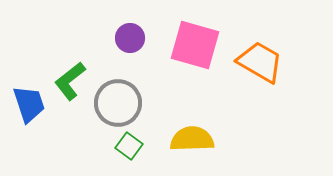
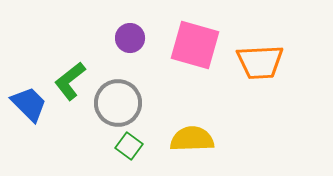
orange trapezoid: rotated 147 degrees clockwise
blue trapezoid: rotated 27 degrees counterclockwise
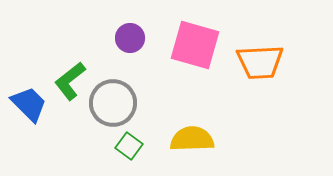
gray circle: moved 5 px left
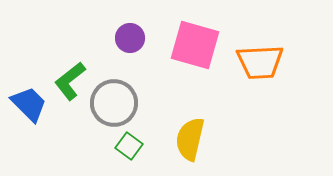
gray circle: moved 1 px right
yellow semicircle: moved 2 px left; rotated 75 degrees counterclockwise
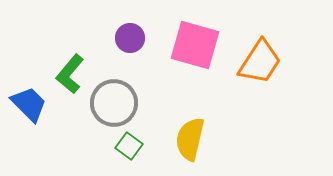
orange trapezoid: rotated 54 degrees counterclockwise
green L-shape: moved 7 px up; rotated 12 degrees counterclockwise
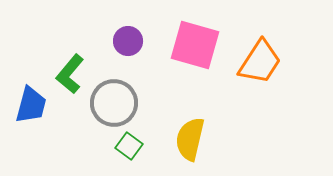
purple circle: moved 2 px left, 3 px down
blue trapezoid: moved 2 px right, 1 px down; rotated 60 degrees clockwise
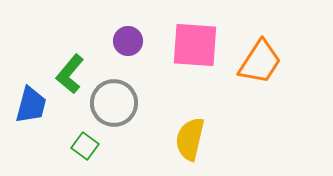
pink square: rotated 12 degrees counterclockwise
green square: moved 44 px left
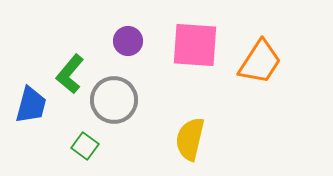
gray circle: moved 3 px up
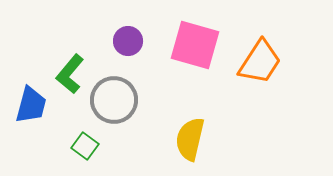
pink square: rotated 12 degrees clockwise
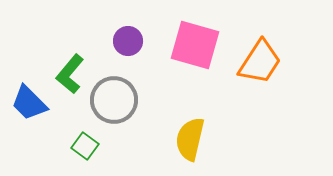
blue trapezoid: moved 2 px left, 2 px up; rotated 120 degrees clockwise
